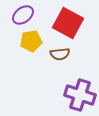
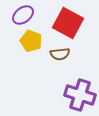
yellow pentagon: rotated 30 degrees clockwise
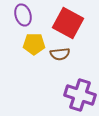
purple ellipse: rotated 70 degrees counterclockwise
yellow pentagon: moved 3 px right, 3 px down; rotated 20 degrees counterclockwise
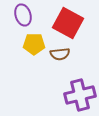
purple cross: rotated 32 degrees counterclockwise
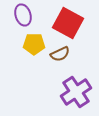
brown semicircle: rotated 18 degrees counterclockwise
purple cross: moved 4 px left, 3 px up; rotated 20 degrees counterclockwise
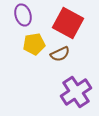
yellow pentagon: rotated 10 degrees counterclockwise
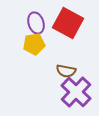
purple ellipse: moved 13 px right, 8 px down
brown semicircle: moved 6 px right, 17 px down; rotated 36 degrees clockwise
purple cross: rotated 12 degrees counterclockwise
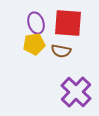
red square: rotated 24 degrees counterclockwise
brown semicircle: moved 5 px left, 20 px up
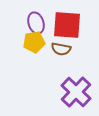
red square: moved 1 px left, 2 px down
yellow pentagon: moved 2 px up
brown semicircle: moved 2 px up
